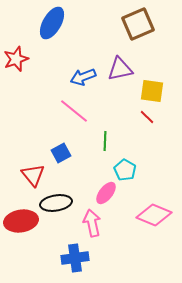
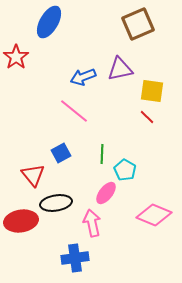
blue ellipse: moved 3 px left, 1 px up
red star: moved 2 px up; rotated 15 degrees counterclockwise
green line: moved 3 px left, 13 px down
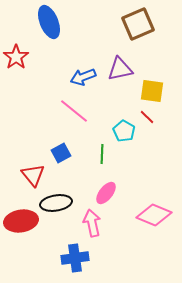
blue ellipse: rotated 52 degrees counterclockwise
cyan pentagon: moved 1 px left, 39 px up
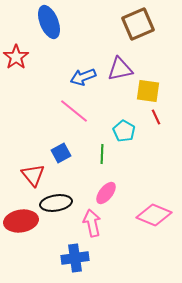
yellow square: moved 4 px left
red line: moved 9 px right; rotated 21 degrees clockwise
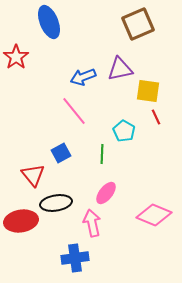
pink line: rotated 12 degrees clockwise
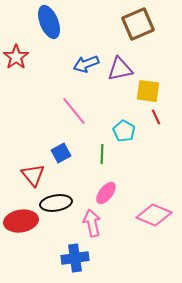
blue arrow: moved 3 px right, 13 px up
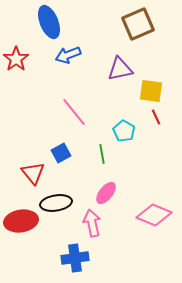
red star: moved 2 px down
blue arrow: moved 18 px left, 9 px up
yellow square: moved 3 px right
pink line: moved 1 px down
green line: rotated 12 degrees counterclockwise
red triangle: moved 2 px up
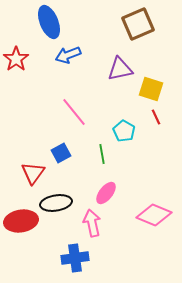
yellow square: moved 2 px up; rotated 10 degrees clockwise
red triangle: rotated 15 degrees clockwise
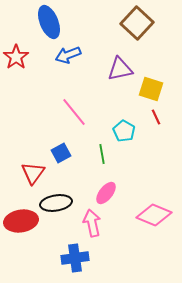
brown square: moved 1 px left, 1 px up; rotated 24 degrees counterclockwise
red star: moved 2 px up
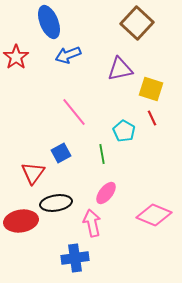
red line: moved 4 px left, 1 px down
